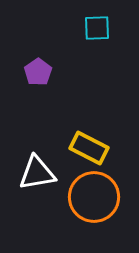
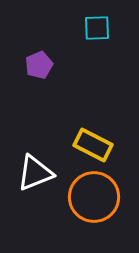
purple pentagon: moved 1 px right, 7 px up; rotated 12 degrees clockwise
yellow rectangle: moved 4 px right, 3 px up
white triangle: moved 2 px left; rotated 12 degrees counterclockwise
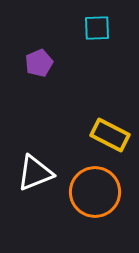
purple pentagon: moved 2 px up
yellow rectangle: moved 17 px right, 10 px up
orange circle: moved 1 px right, 5 px up
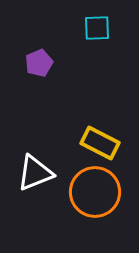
yellow rectangle: moved 10 px left, 8 px down
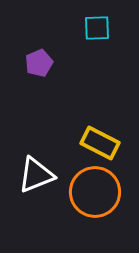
white triangle: moved 1 px right, 2 px down
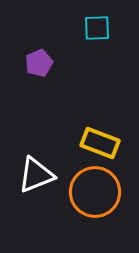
yellow rectangle: rotated 6 degrees counterclockwise
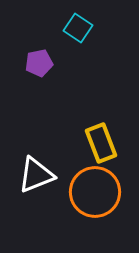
cyan square: moved 19 px left; rotated 36 degrees clockwise
purple pentagon: rotated 12 degrees clockwise
yellow rectangle: moved 1 px right; rotated 48 degrees clockwise
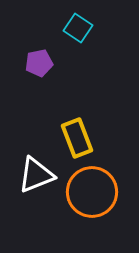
yellow rectangle: moved 24 px left, 5 px up
orange circle: moved 3 px left
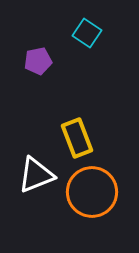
cyan square: moved 9 px right, 5 px down
purple pentagon: moved 1 px left, 2 px up
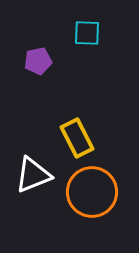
cyan square: rotated 32 degrees counterclockwise
yellow rectangle: rotated 6 degrees counterclockwise
white triangle: moved 3 px left
